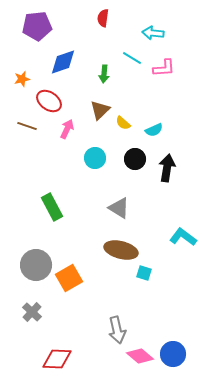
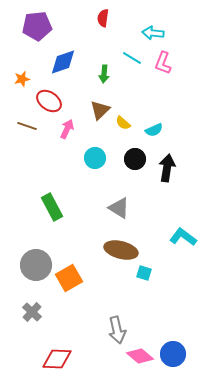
pink L-shape: moved 1 px left, 5 px up; rotated 115 degrees clockwise
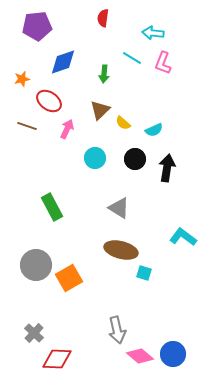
gray cross: moved 2 px right, 21 px down
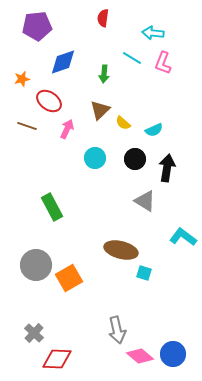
gray triangle: moved 26 px right, 7 px up
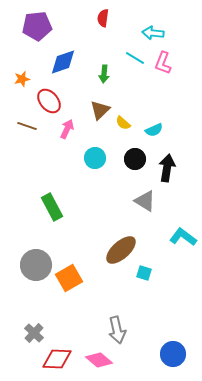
cyan line: moved 3 px right
red ellipse: rotated 15 degrees clockwise
brown ellipse: rotated 56 degrees counterclockwise
pink diamond: moved 41 px left, 4 px down
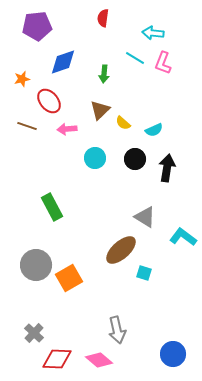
pink arrow: rotated 120 degrees counterclockwise
gray triangle: moved 16 px down
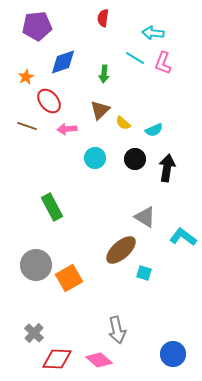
orange star: moved 4 px right, 2 px up; rotated 14 degrees counterclockwise
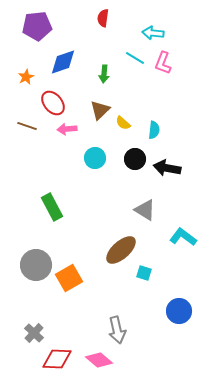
red ellipse: moved 4 px right, 2 px down
cyan semicircle: rotated 60 degrees counterclockwise
black arrow: rotated 88 degrees counterclockwise
gray triangle: moved 7 px up
blue circle: moved 6 px right, 43 px up
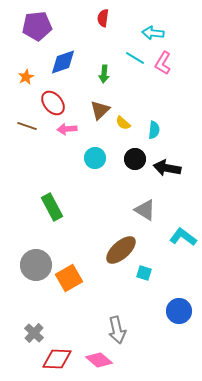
pink L-shape: rotated 10 degrees clockwise
